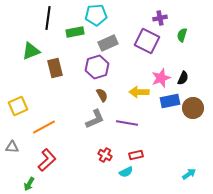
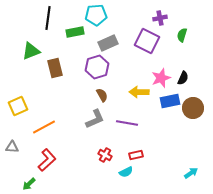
cyan arrow: moved 2 px right, 1 px up
green arrow: rotated 16 degrees clockwise
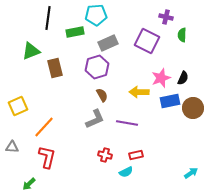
purple cross: moved 6 px right, 1 px up; rotated 24 degrees clockwise
green semicircle: rotated 16 degrees counterclockwise
orange line: rotated 20 degrees counterclockwise
red cross: rotated 16 degrees counterclockwise
red L-shape: moved 3 px up; rotated 35 degrees counterclockwise
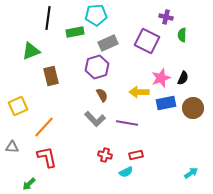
brown rectangle: moved 4 px left, 8 px down
blue rectangle: moved 4 px left, 2 px down
gray L-shape: rotated 70 degrees clockwise
red L-shape: rotated 25 degrees counterclockwise
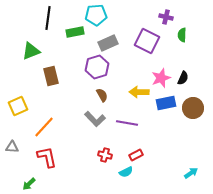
red rectangle: rotated 16 degrees counterclockwise
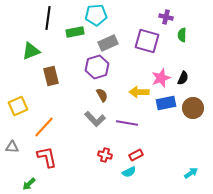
purple square: rotated 10 degrees counterclockwise
cyan semicircle: moved 3 px right
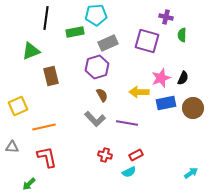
black line: moved 2 px left
orange line: rotated 35 degrees clockwise
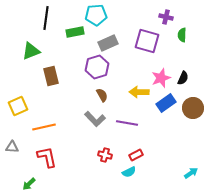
blue rectangle: rotated 24 degrees counterclockwise
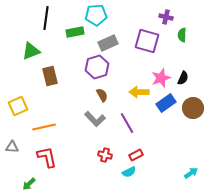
brown rectangle: moved 1 px left
purple line: rotated 50 degrees clockwise
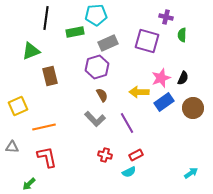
blue rectangle: moved 2 px left, 1 px up
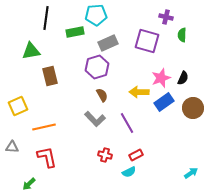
green triangle: rotated 12 degrees clockwise
